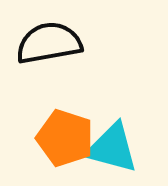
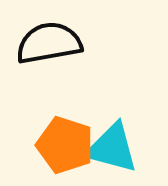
orange pentagon: moved 7 px down
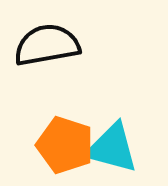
black semicircle: moved 2 px left, 2 px down
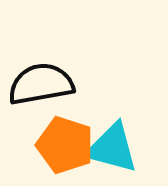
black semicircle: moved 6 px left, 39 px down
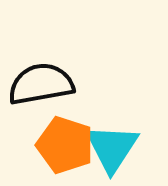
cyan triangle: rotated 48 degrees clockwise
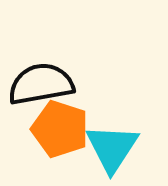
orange pentagon: moved 5 px left, 16 px up
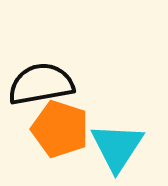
cyan triangle: moved 5 px right, 1 px up
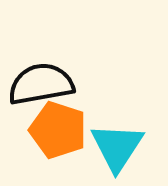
orange pentagon: moved 2 px left, 1 px down
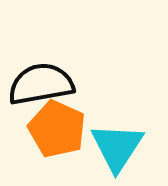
orange pentagon: moved 1 px left, 1 px up; rotated 6 degrees clockwise
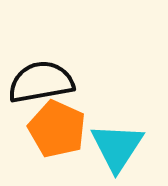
black semicircle: moved 2 px up
